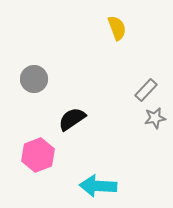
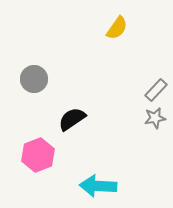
yellow semicircle: rotated 55 degrees clockwise
gray rectangle: moved 10 px right
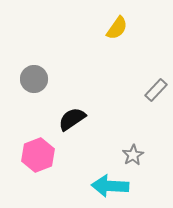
gray star: moved 22 px left, 37 px down; rotated 20 degrees counterclockwise
cyan arrow: moved 12 px right
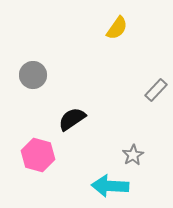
gray circle: moved 1 px left, 4 px up
pink hexagon: rotated 24 degrees counterclockwise
